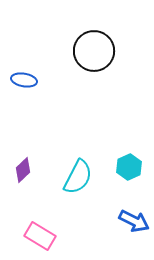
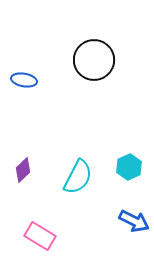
black circle: moved 9 px down
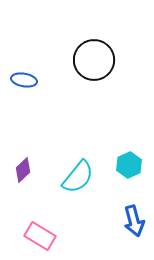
cyan hexagon: moved 2 px up
cyan semicircle: rotated 12 degrees clockwise
blue arrow: rotated 48 degrees clockwise
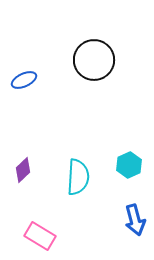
blue ellipse: rotated 35 degrees counterclockwise
cyan semicircle: rotated 36 degrees counterclockwise
blue arrow: moved 1 px right, 1 px up
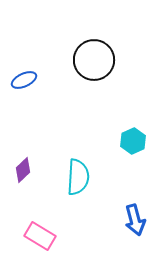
cyan hexagon: moved 4 px right, 24 px up
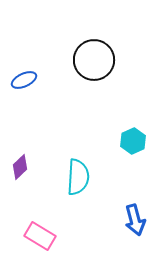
purple diamond: moved 3 px left, 3 px up
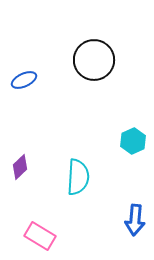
blue arrow: rotated 20 degrees clockwise
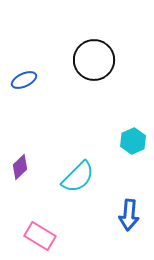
cyan semicircle: rotated 42 degrees clockwise
blue arrow: moved 6 px left, 5 px up
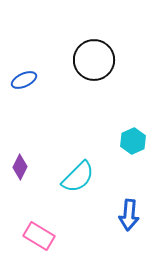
purple diamond: rotated 20 degrees counterclockwise
pink rectangle: moved 1 px left
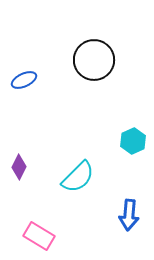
purple diamond: moved 1 px left
